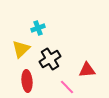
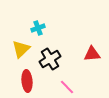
red triangle: moved 5 px right, 16 px up
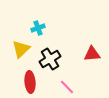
red ellipse: moved 3 px right, 1 px down
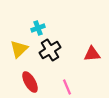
yellow triangle: moved 2 px left
black cross: moved 9 px up
red ellipse: rotated 25 degrees counterclockwise
pink line: rotated 21 degrees clockwise
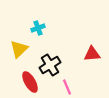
black cross: moved 15 px down
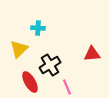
cyan cross: rotated 24 degrees clockwise
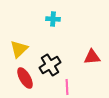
cyan cross: moved 15 px right, 9 px up
red triangle: moved 3 px down
red ellipse: moved 5 px left, 4 px up
pink line: rotated 21 degrees clockwise
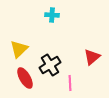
cyan cross: moved 1 px left, 4 px up
red triangle: rotated 36 degrees counterclockwise
pink line: moved 3 px right, 4 px up
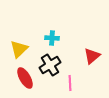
cyan cross: moved 23 px down
red triangle: moved 1 px up
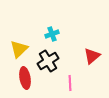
cyan cross: moved 4 px up; rotated 24 degrees counterclockwise
black cross: moved 2 px left, 4 px up
red ellipse: rotated 20 degrees clockwise
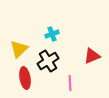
red triangle: rotated 18 degrees clockwise
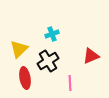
red triangle: moved 1 px left
